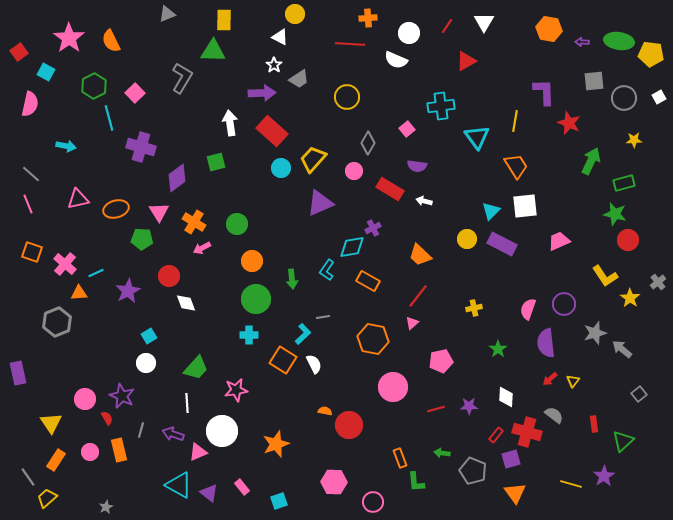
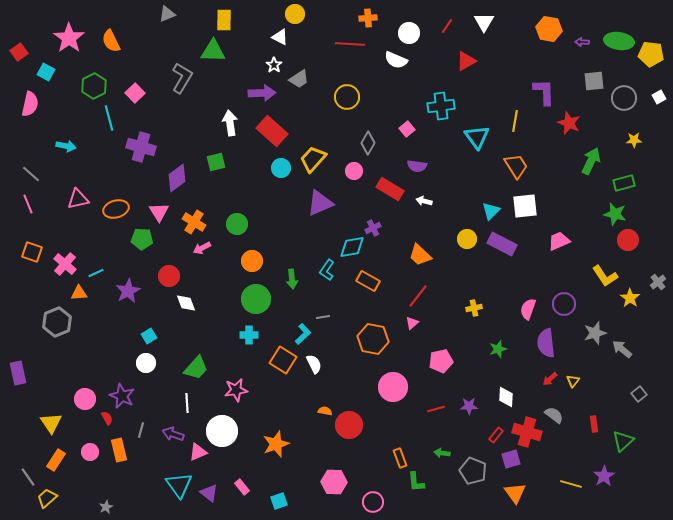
green star at (498, 349): rotated 18 degrees clockwise
cyan triangle at (179, 485): rotated 24 degrees clockwise
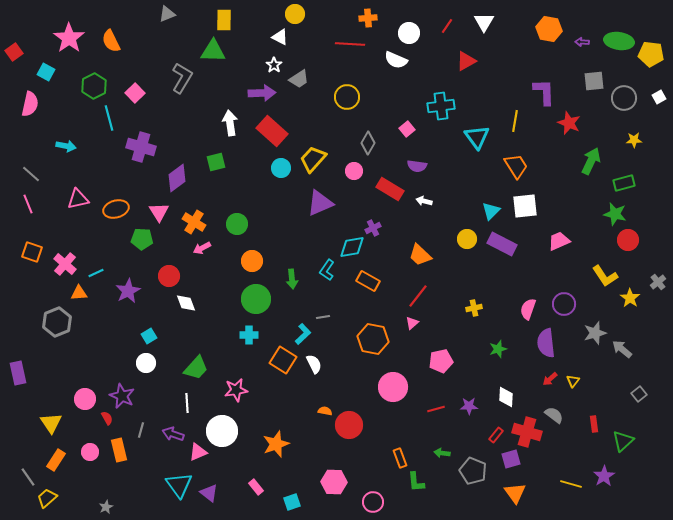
red square at (19, 52): moved 5 px left
pink rectangle at (242, 487): moved 14 px right
cyan square at (279, 501): moved 13 px right, 1 px down
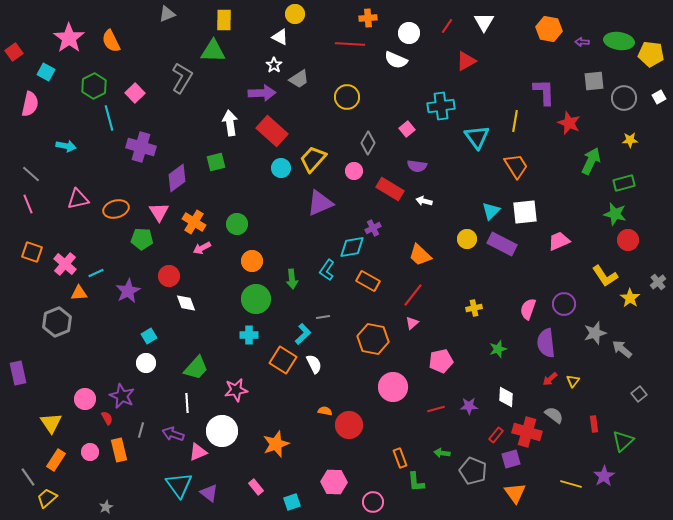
yellow star at (634, 140): moved 4 px left
white square at (525, 206): moved 6 px down
red line at (418, 296): moved 5 px left, 1 px up
